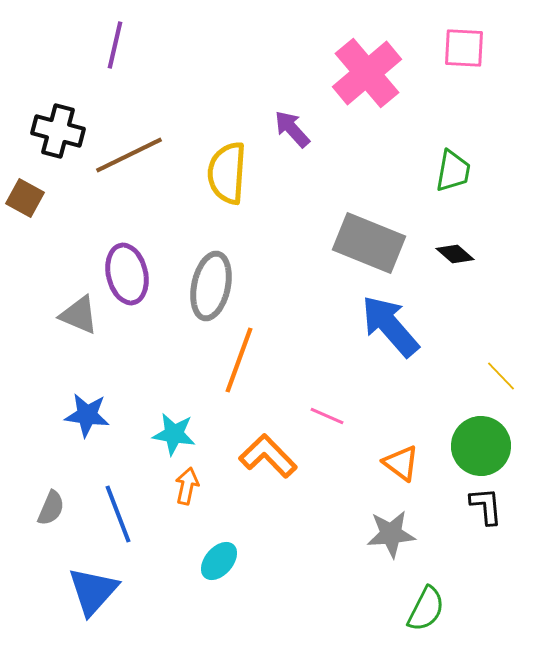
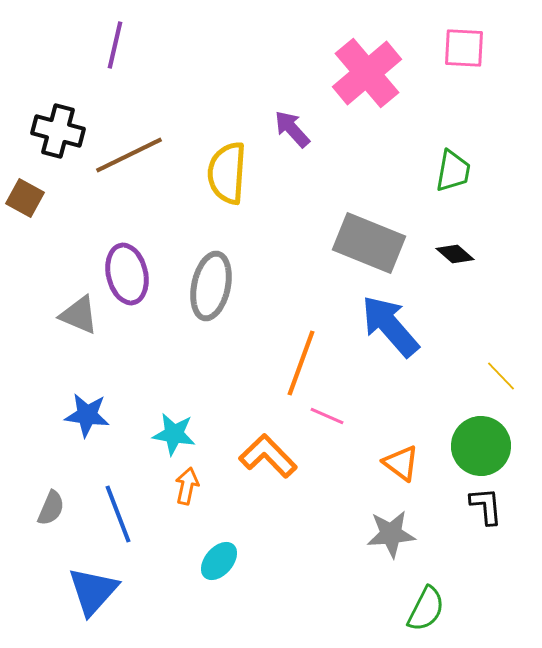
orange line: moved 62 px right, 3 px down
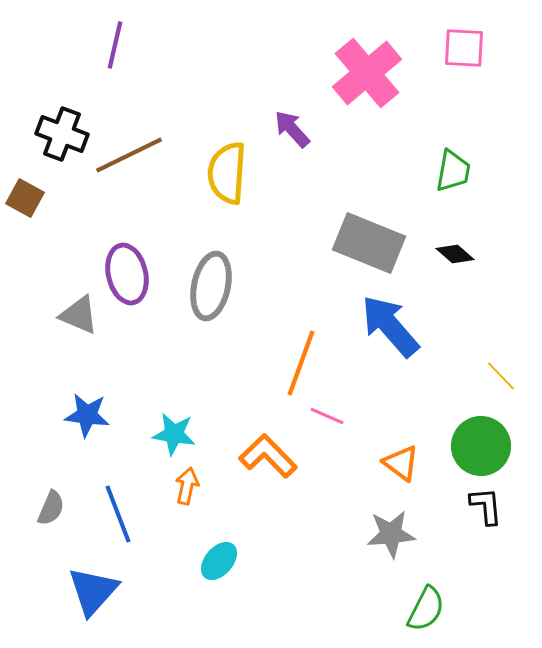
black cross: moved 4 px right, 3 px down; rotated 6 degrees clockwise
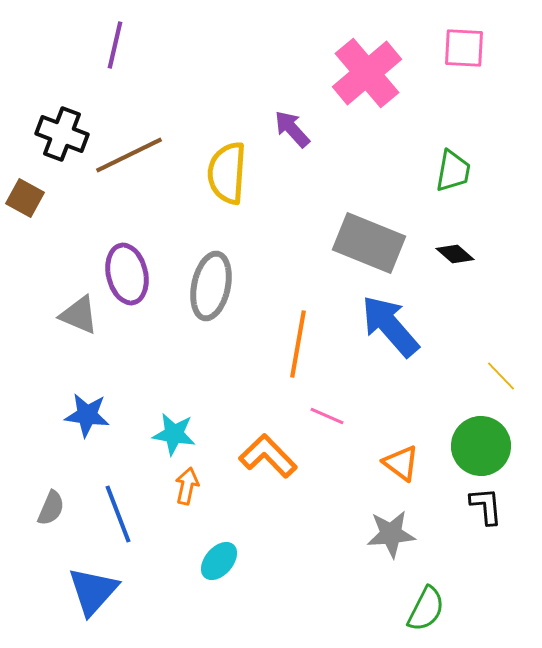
orange line: moved 3 px left, 19 px up; rotated 10 degrees counterclockwise
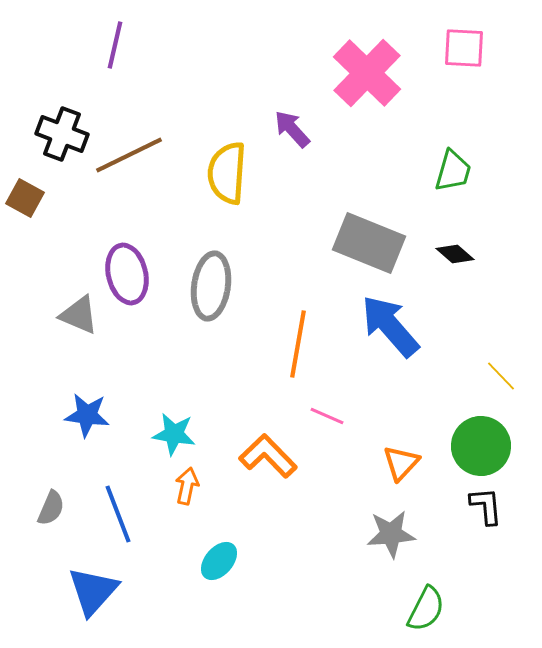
pink cross: rotated 6 degrees counterclockwise
green trapezoid: rotated 6 degrees clockwise
gray ellipse: rotated 4 degrees counterclockwise
orange triangle: rotated 36 degrees clockwise
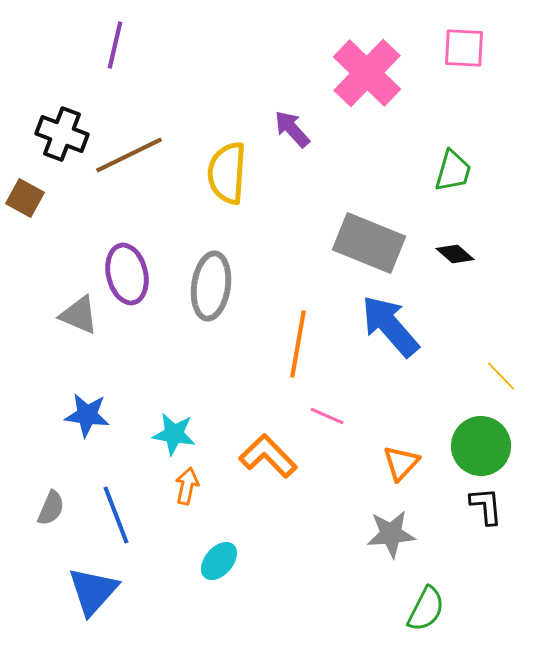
blue line: moved 2 px left, 1 px down
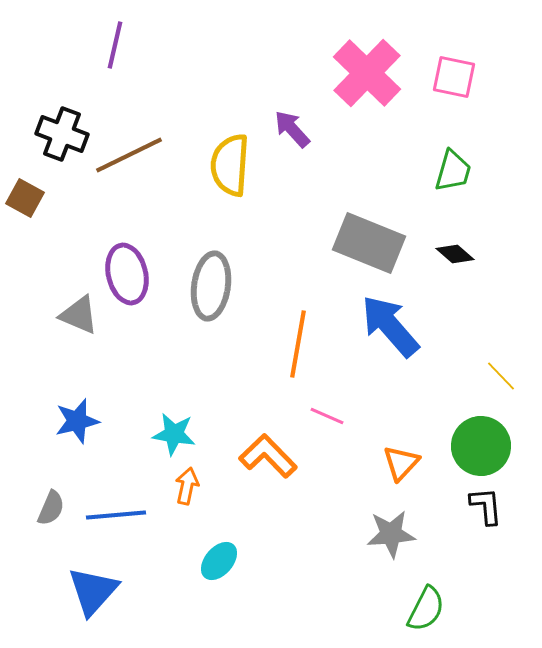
pink square: moved 10 px left, 29 px down; rotated 9 degrees clockwise
yellow semicircle: moved 3 px right, 8 px up
blue star: moved 10 px left, 6 px down; rotated 21 degrees counterclockwise
blue line: rotated 74 degrees counterclockwise
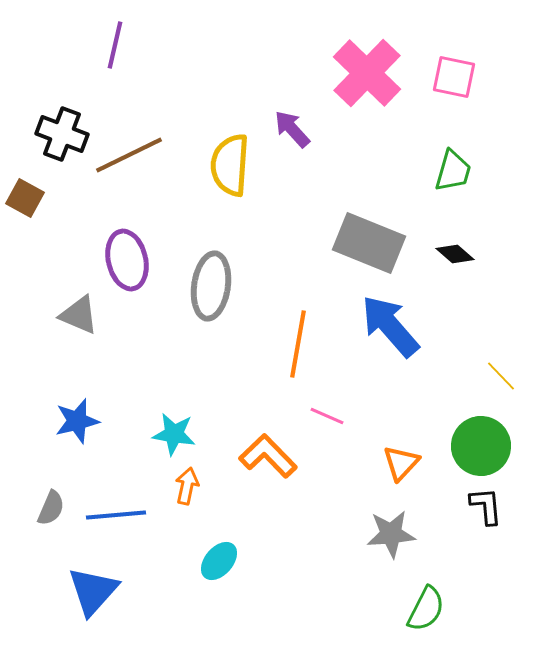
purple ellipse: moved 14 px up
